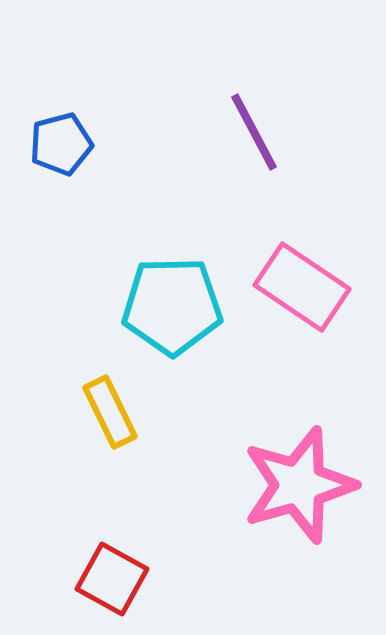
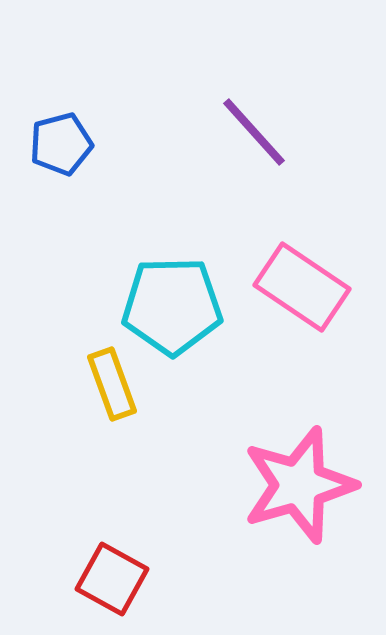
purple line: rotated 14 degrees counterclockwise
yellow rectangle: moved 2 px right, 28 px up; rotated 6 degrees clockwise
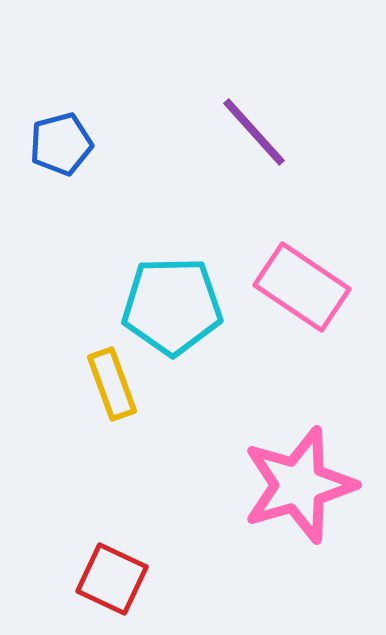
red square: rotated 4 degrees counterclockwise
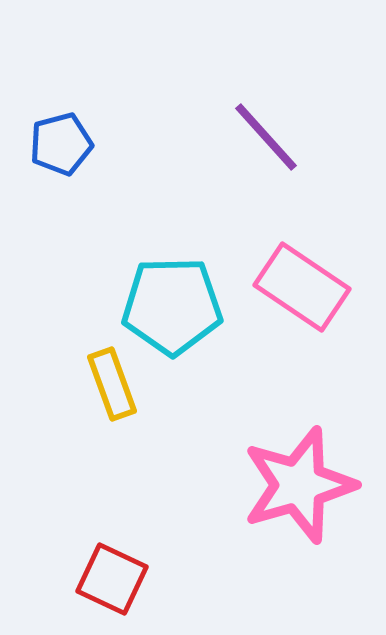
purple line: moved 12 px right, 5 px down
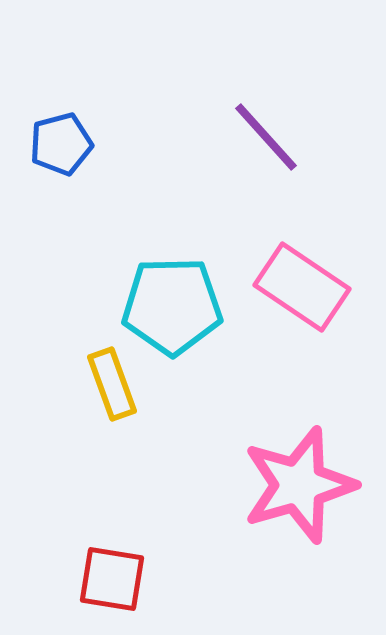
red square: rotated 16 degrees counterclockwise
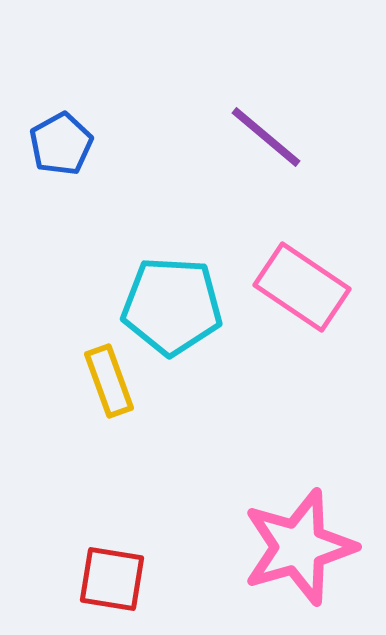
purple line: rotated 8 degrees counterclockwise
blue pentagon: rotated 14 degrees counterclockwise
cyan pentagon: rotated 4 degrees clockwise
yellow rectangle: moved 3 px left, 3 px up
pink star: moved 62 px down
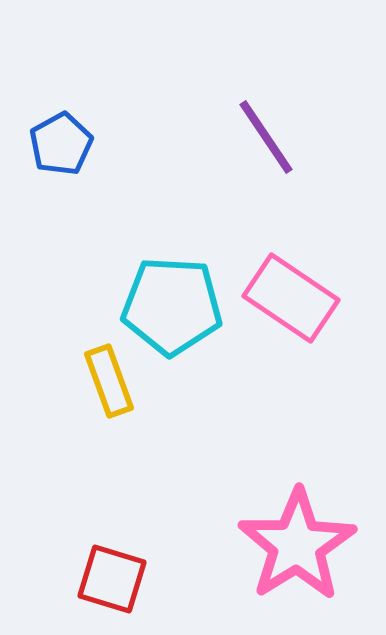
purple line: rotated 16 degrees clockwise
pink rectangle: moved 11 px left, 11 px down
pink star: moved 2 px left, 2 px up; rotated 16 degrees counterclockwise
red square: rotated 8 degrees clockwise
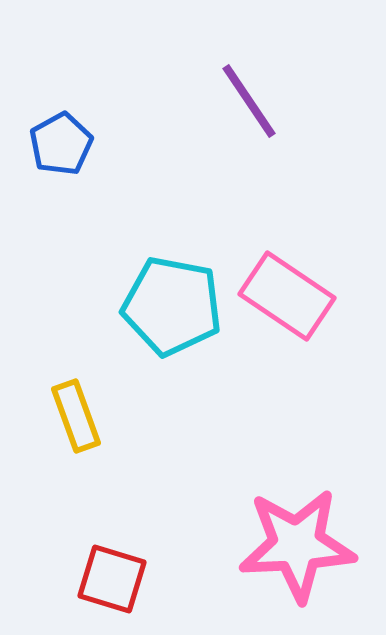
purple line: moved 17 px left, 36 px up
pink rectangle: moved 4 px left, 2 px up
cyan pentagon: rotated 8 degrees clockwise
yellow rectangle: moved 33 px left, 35 px down
pink star: rotated 29 degrees clockwise
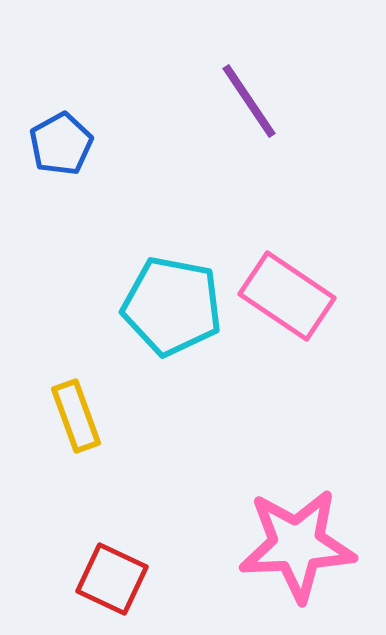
red square: rotated 8 degrees clockwise
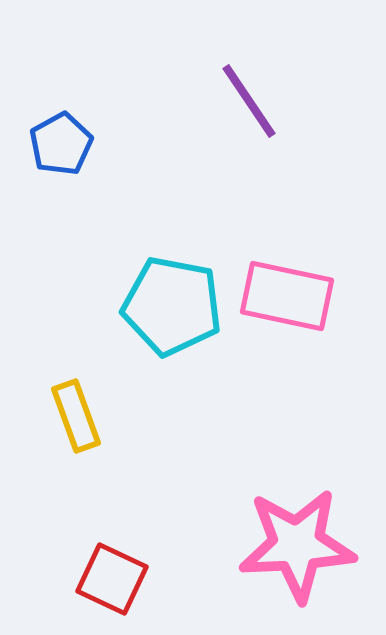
pink rectangle: rotated 22 degrees counterclockwise
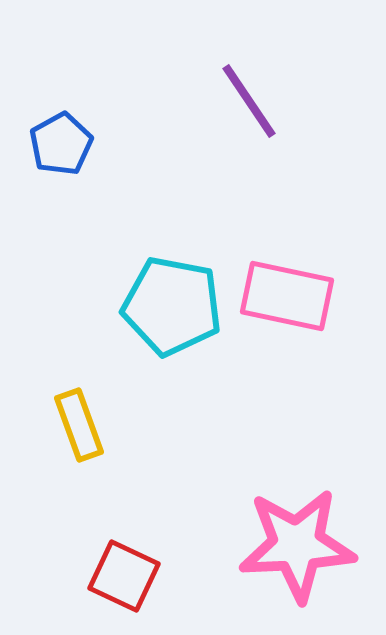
yellow rectangle: moved 3 px right, 9 px down
red square: moved 12 px right, 3 px up
